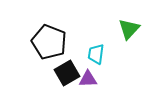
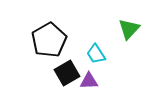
black pentagon: moved 2 px up; rotated 20 degrees clockwise
cyan trapezoid: rotated 40 degrees counterclockwise
purple triangle: moved 1 px right, 2 px down
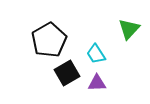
purple triangle: moved 8 px right, 2 px down
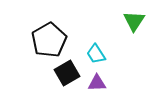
green triangle: moved 5 px right, 8 px up; rotated 10 degrees counterclockwise
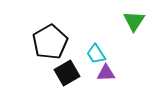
black pentagon: moved 1 px right, 2 px down
purple triangle: moved 9 px right, 10 px up
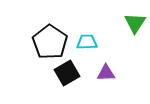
green triangle: moved 1 px right, 2 px down
black pentagon: rotated 8 degrees counterclockwise
cyan trapezoid: moved 9 px left, 12 px up; rotated 120 degrees clockwise
